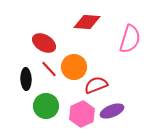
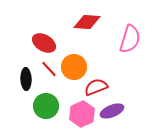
red semicircle: moved 2 px down
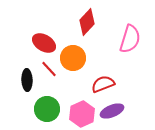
red diamond: rotated 52 degrees counterclockwise
orange circle: moved 1 px left, 9 px up
black ellipse: moved 1 px right, 1 px down
red semicircle: moved 7 px right, 3 px up
green circle: moved 1 px right, 3 px down
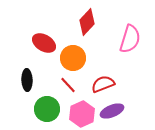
red line: moved 19 px right, 16 px down
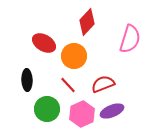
orange circle: moved 1 px right, 2 px up
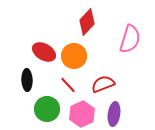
red ellipse: moved 9 px down
purple ellipse: moved 2 px right, 3 px down; rotated 60 degrees counterclockwise
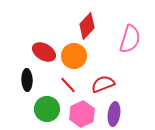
red diamond: moved 4 px down
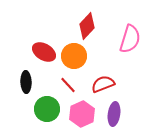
black ellipse: moved 1 px left, 2 px down
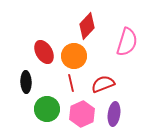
pink semicircle: moved 3 px left, 3 px down
red ellipse: rotated 30 degrees clockwise
red line: moved 3 px right, 2 px up; rotated 30 degrees clockwise
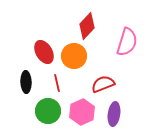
red line: moved 14 px left
green circle: moved 1 px right, 2 px down
pink hexagon: moved 2 px up
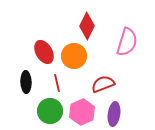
red diamond: rotated 16 degrees counterclockwise
green circle: moved 2 px right
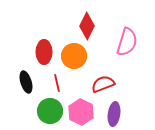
red ellipse: rotated 30 degrees clockwise
black ellipse: rotated 15 degrees counterclockwise
pink hexagon: moved 1 px left; rotated 10 degrees counterclockwise
